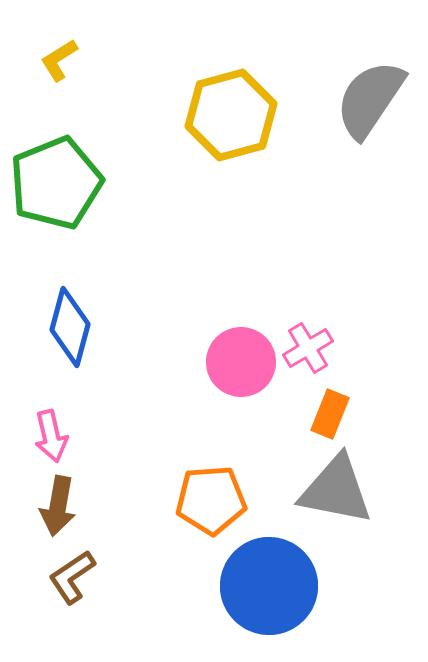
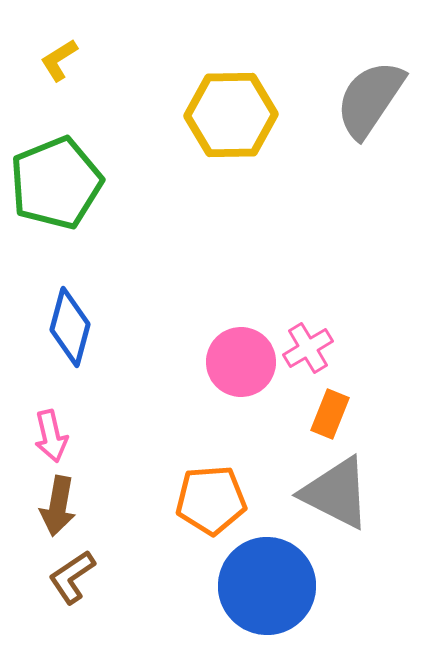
yellow hexagon: rotated 14 degrees clockwise
gray triangle: moved 3 px down; rotated 16 degrees clockwise
blue circle: moved 2 px left
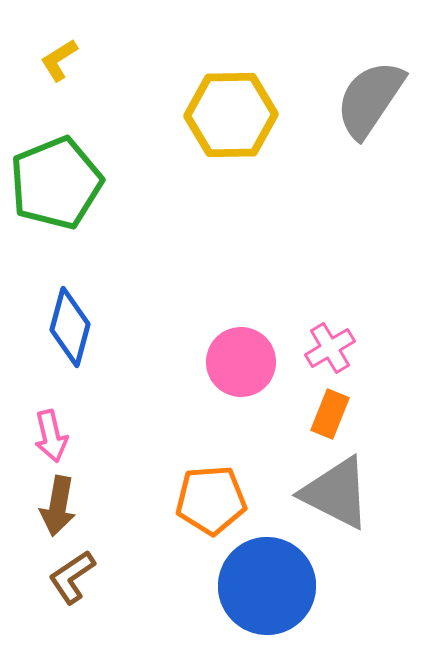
pink cross: moved 22 px right
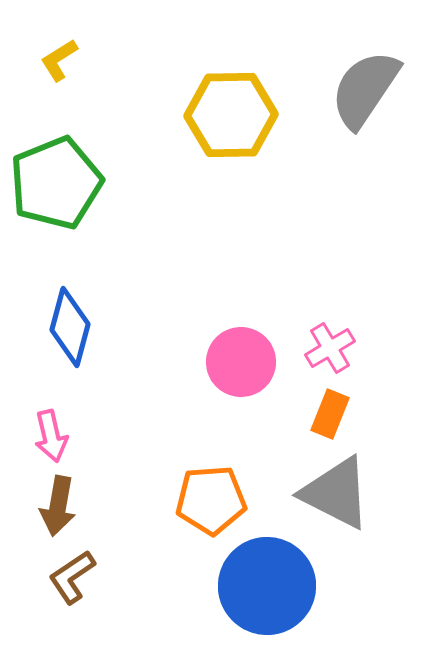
gray semicircle: moved 5 px left, 10 px up
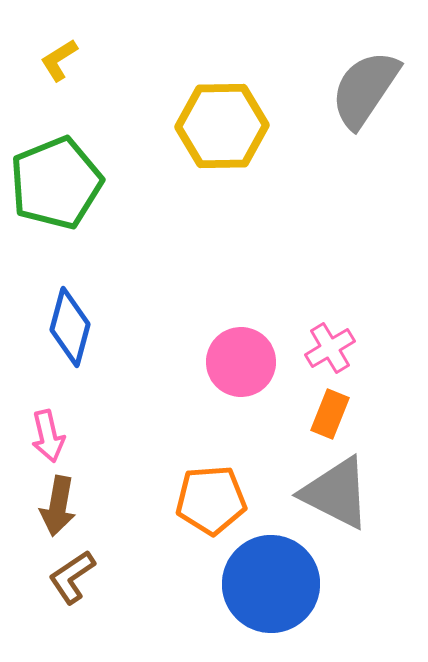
yellow hexagon: moved 9 px left, 11 px down
pink arrow: moved 3 px left
blue circle: moved 4 px right, 2 px up
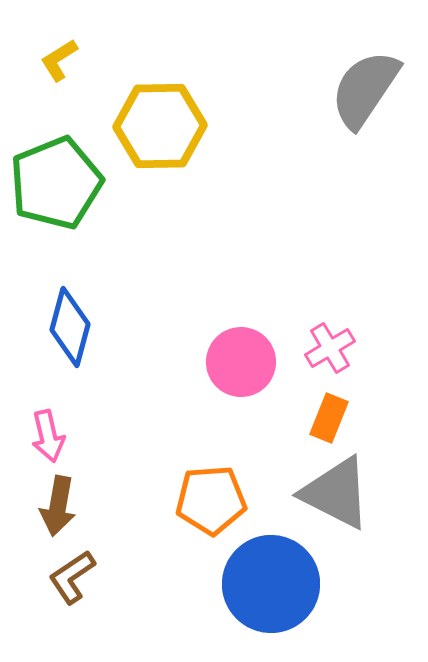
yellow hexagon: moved 62 px left
orange rectangle: moved 1 px left, 4 px down
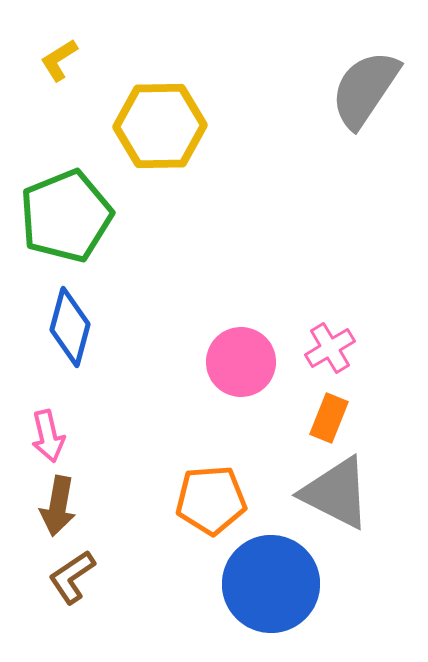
green pentagon: moved 10 px right, 33 px down
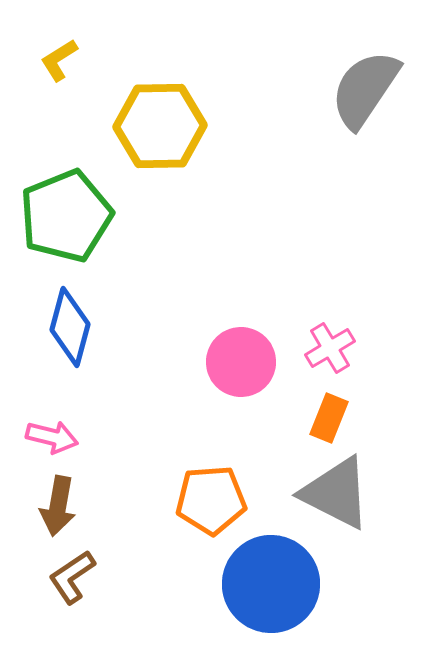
pink arrow: moved 4 px right, 1 px down; rotated 63 degrees counterclockwise
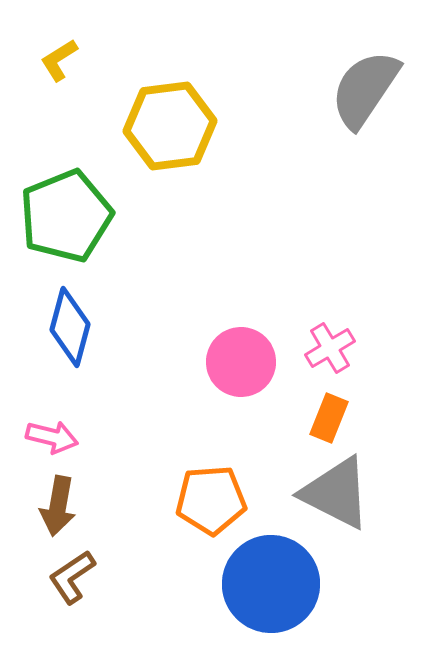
yellow hexagon: moved 10 px right; rotated 6 degrees counterclockwise
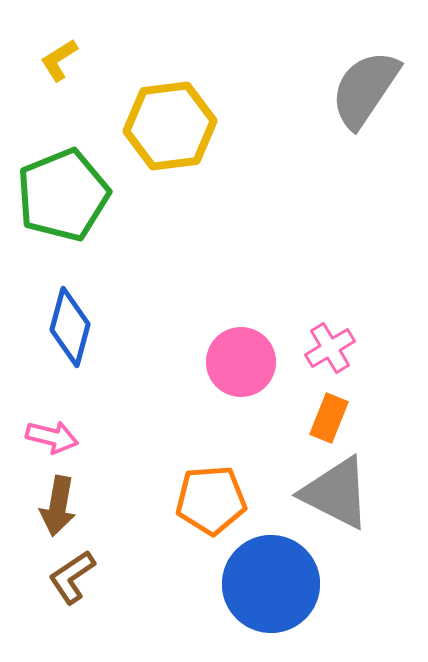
green pentagon: moved 3 px left, 21 px up
